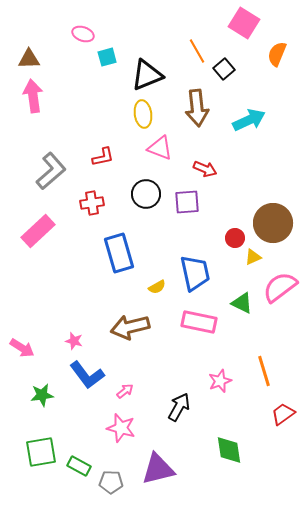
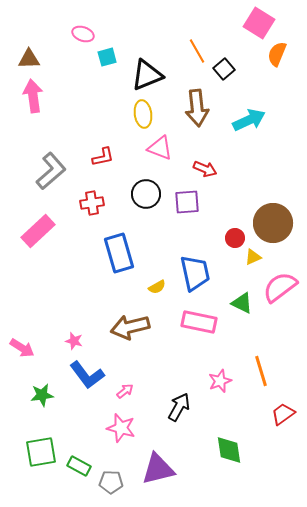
pink square at (244, 23): moved 15 px right
orange line at (264, 371): moved 3 px left
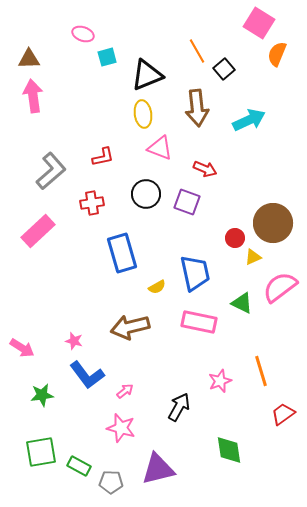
purple square at (187, 202): rotated 24 degrees clockwise
blue rectangle at (119, 253): moved 3 px right
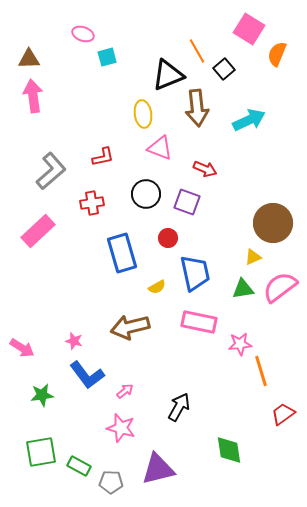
pink square at (259, 23): moved 10 px left, 6 px down
black triangle at (147, 75): moved 21 px right
red circle at (235, 238): moved 67 px left
green triangle at (242, 303): moved 1 px right, 14 px up; rotated 35 degrees counterclockwise
pink star at (220, 381): moved 20 px right, 37 px up; rotated 15 degrees clockwise
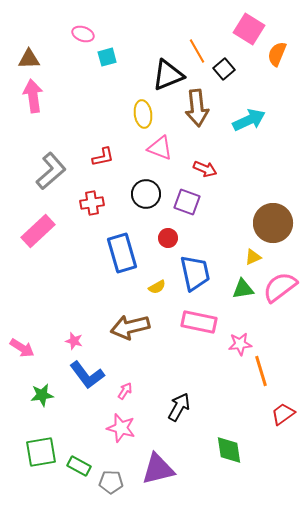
pink arrow at (125, 391): rotated 18 degrees counterclockwise
